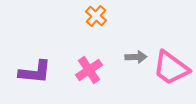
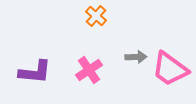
pink trapezoid: moved 1 px left, 1 px down
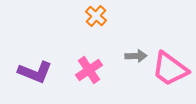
gray arrow: moved 1 px up
purple L-shape: rotated 16 degrees clockwise
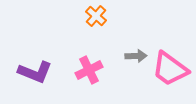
pink cross: rotated 8 degrees clockwise
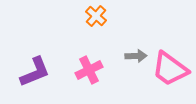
purple L-shape: rotated 44 degrees counterclockwise
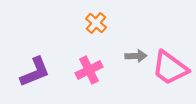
orange cross: moved 7 px down
pink trapezoid: moved 1 px up
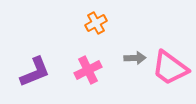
orange cross: rotated 20 degrees clockwise
gray arrow: moved 1 px left, 2 px down
pink cross: moved 1 px left
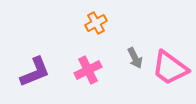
gray arrow: rotated 65 degrees clockwise
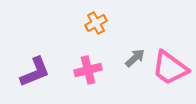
gray arrow: rotated 105 degrees counterclockwise
pink cross: rotated 12 degrees clockwise
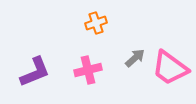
orange cross: rotated 10 degrees clockwise
